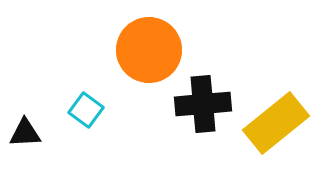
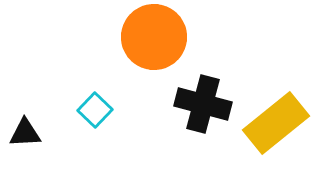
orange circle: moved 5 px right, 13 px up
black cross: rotated 20 degrees clockwise
cyan square: moved 9 px right; rotated 8 degrees clockwise
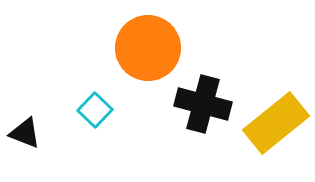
orange circle: moved 6 px left, 11 px down
black triangle: rotated 24 degrees clockwise
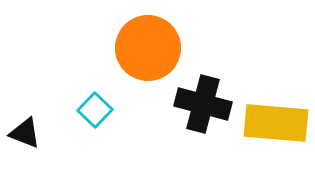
yellow rectangle: rotated 44 degrees clockwise
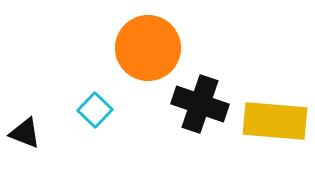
black cross: moved 3 px left; rotated 4 degrees clockwise
yellow rectangle: moved 1 px left, 2 px up
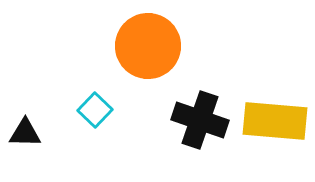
orange circle: moved 2 px up
black cross: moved 16 px down
black triangle: rotated 20 degrees counterclockwise
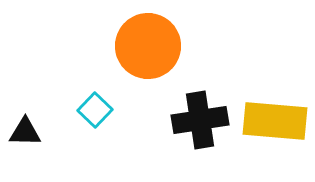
black cross: rotated 28 degrees counterclockwise
black triangle: moved 1 px up
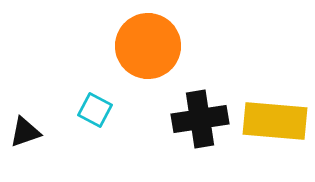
cyan square: rotated 16 degrees counterclockwise
black cross: moved 1 px up
black triangle: rotated 20 degrees counterclockwise
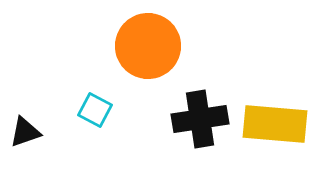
yellow rectangle: moved 3 px down
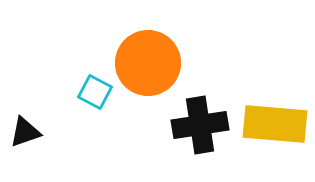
orange circle: moved 17 px down
cyan square: moved 18 px up
black cross: moved 6 px down
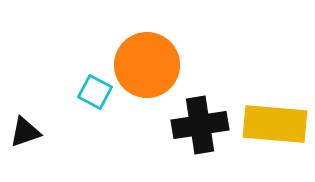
orange circle: moved 1 px left, 2 px down
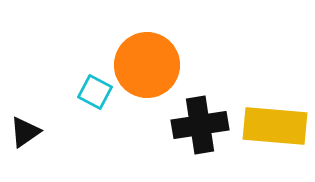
yellow rectangle: moved 2 px down
black triangle: rotated 16 degrees counterclockwise
